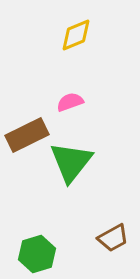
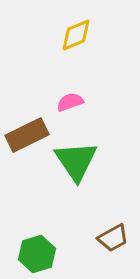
green triangle: moved 5 px right, 1 px up; rotated 12 degrees counterclockwise
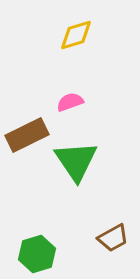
yellow diamond: rotated 6 degrees clockwise
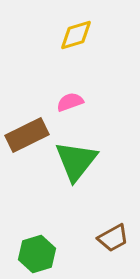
green triangle: rotated 12 degrees clockwise
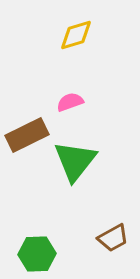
green triangle: moved 1 px left
green hexagon: rotated 15 degrees clockwise
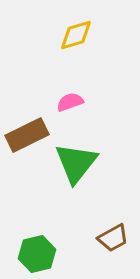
green triangle: moved 1 px right, 2 px down
green hexagon: rotated 12 degrees counterclockwise
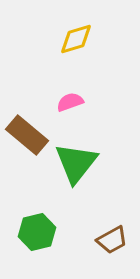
yellow diamond: moved 4 px down
brown rectangle: rotated 66 degrees clockwise
brown trapezoid: moved 1 px left, 2 px down
green hexagon: moved 22 px up
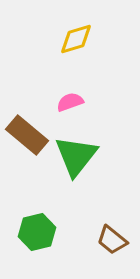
green triangle: moved 7 px up
brown trapezoid: rotated 68 degrees clockwise
